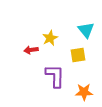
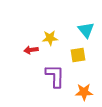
yellow star: rotated 21 degrees clockwise
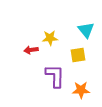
orange star: moved 3 px left, 2 px up
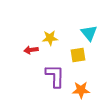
cyan triangle: moved 3 px right, 3 px down
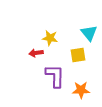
yellow star: rotated 14 degrees clockwise
red arrow: moved 5 px right, 3 px down
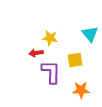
cyan triangle: moved 1 px right, 1 px down
yellow square: moved 3 px left, 5 px down
purple L-shape: moved 4 px left, 4 px up
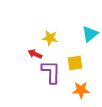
cyan triangle: rotated 30 degrees clockwise
red arrow: moved 1 px left, 1 px down; rotated 32 degrees clockwise
yellow square: moved 3 px down
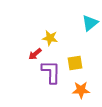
cyan triangle: moved 11 px up
red arrow: rotated 64 degrees counterclockwise
